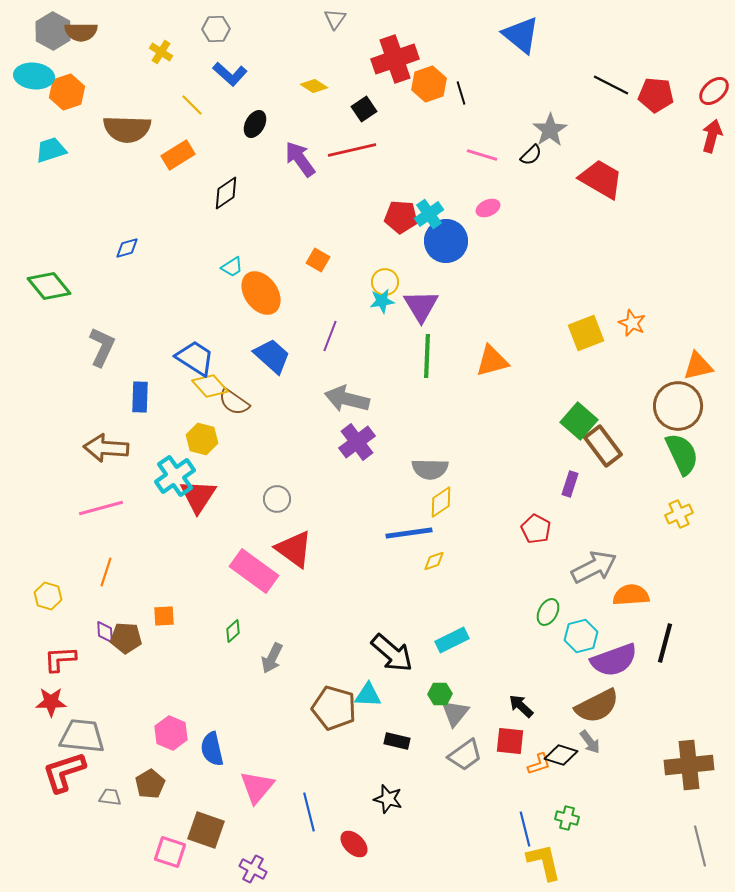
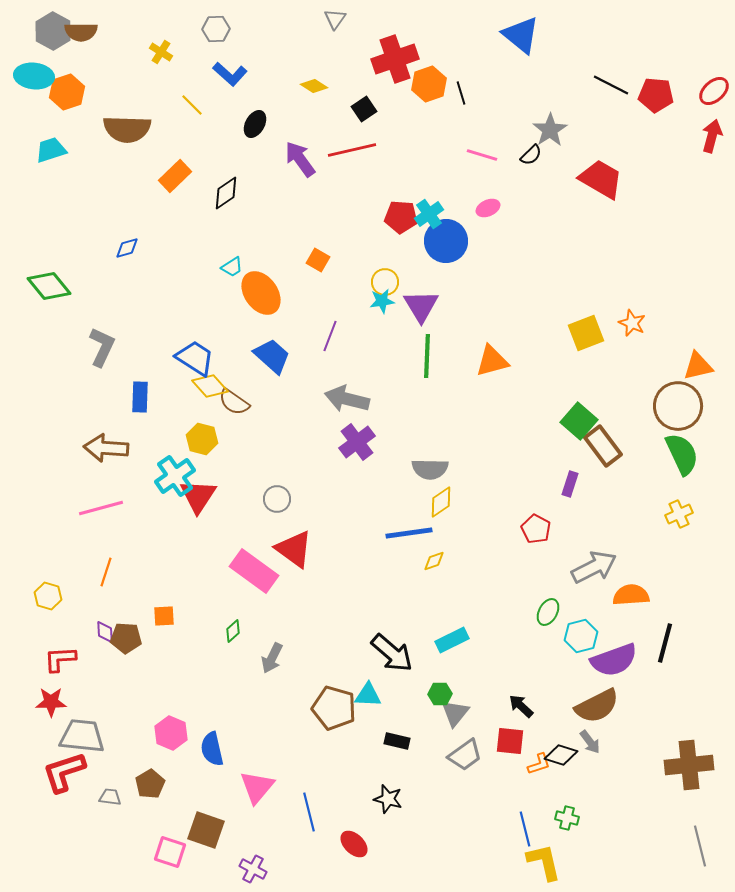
orange rectangle at (178, 155): moved 3 px left, 21 px down; rotated 12 degrees counterclockwise
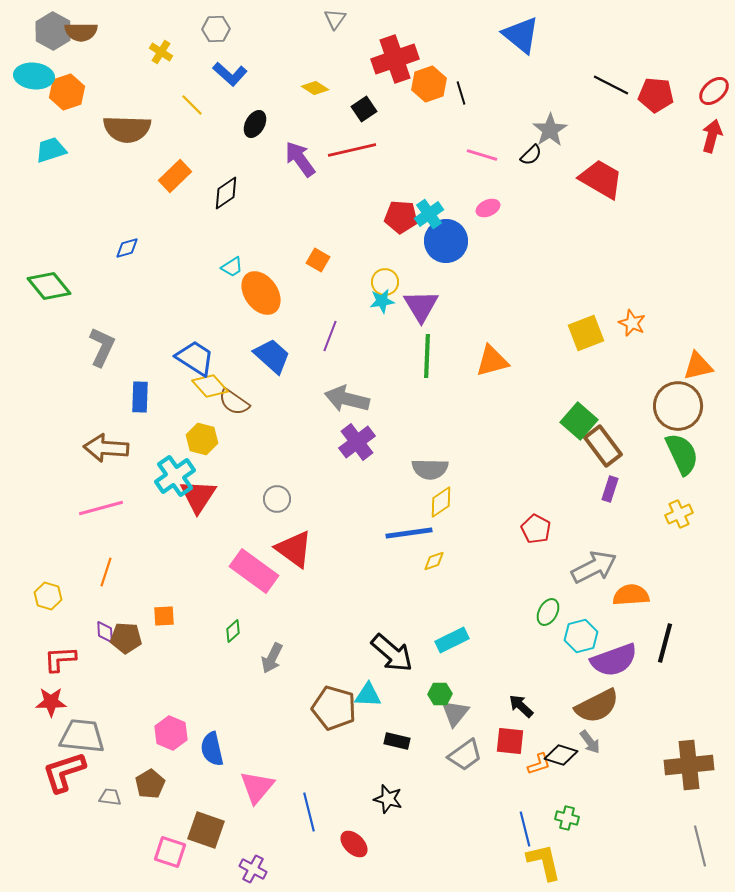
yellow diamond at (314, 86): moved 1 px right, 2 px down
purple rectangle at (570, 484): moved 40 px right, 5 px down
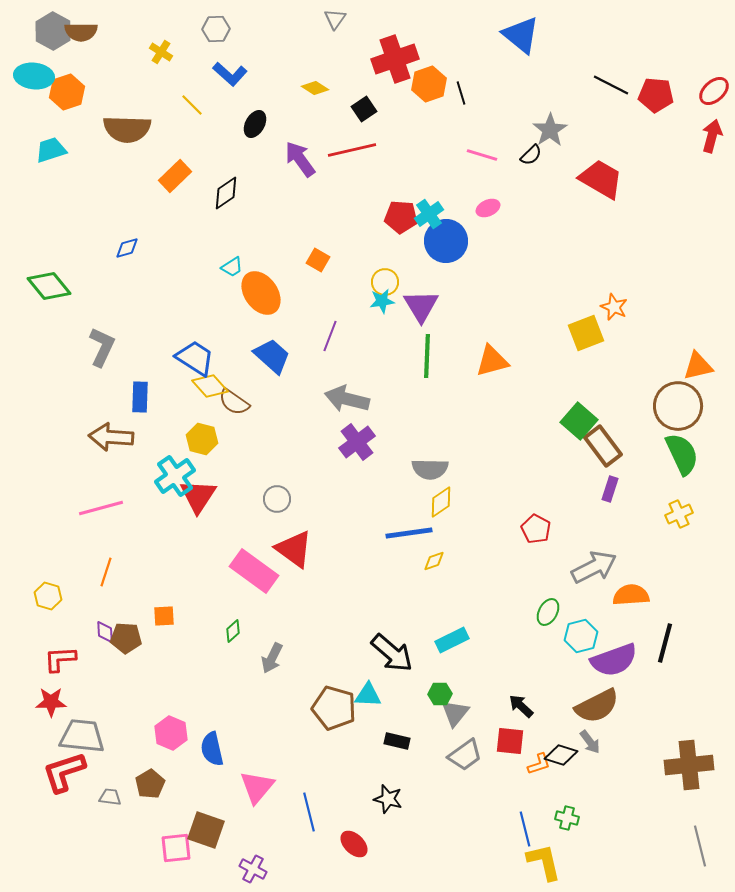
orange star at (632, 323): moved 18 px left, 16 px up
brown arrow at (106, 448): moved 5 px right, 11 px up
pink square at (170, 852): moved 6 px right, 4 px up; rotated 24 degrees counterclockwise
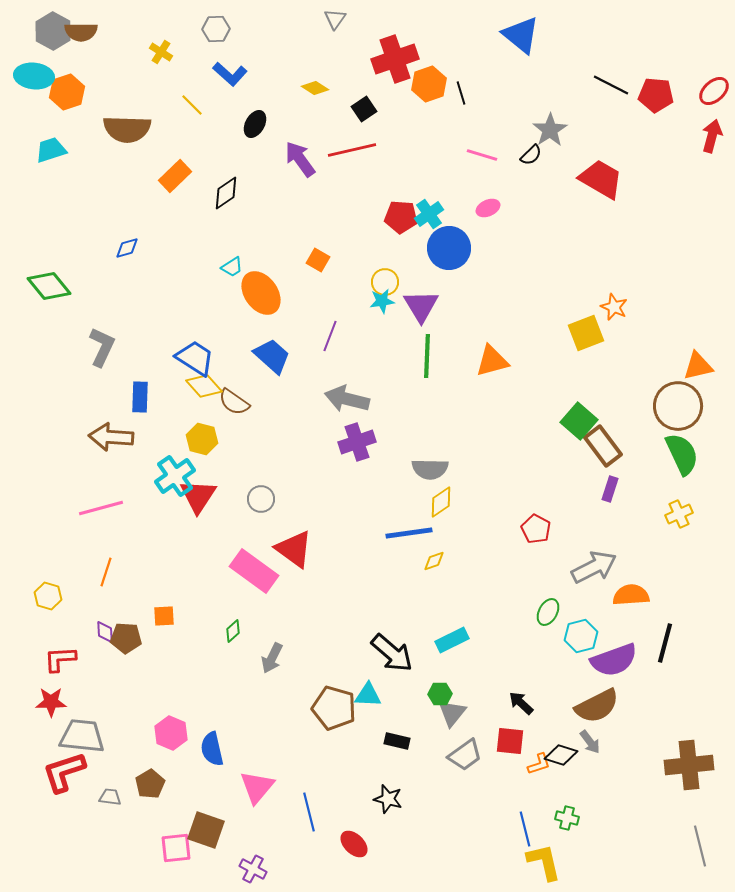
blue circle at (446, 241): moved 3 px right, 7 px down
yellow diamond at (210, 386): moved 6 px left
purple cross at (357, 442): rotated 18 degrees clockwise
gray circle at (277, 499): moved 16 px left
black arrow at (521, 706): moved 3 px up
gray triangle at (455, 713): moved 3 px left
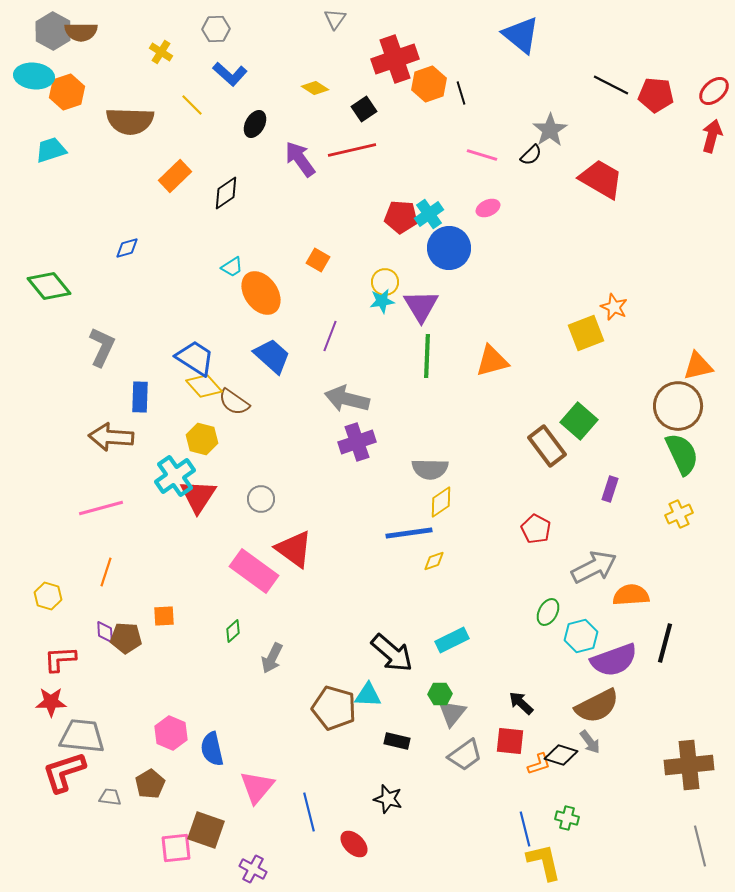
brown semicircle at (127, 129): moved 3 px right, 8 px up
brown rectangle at (603, 446): moved 56 px left
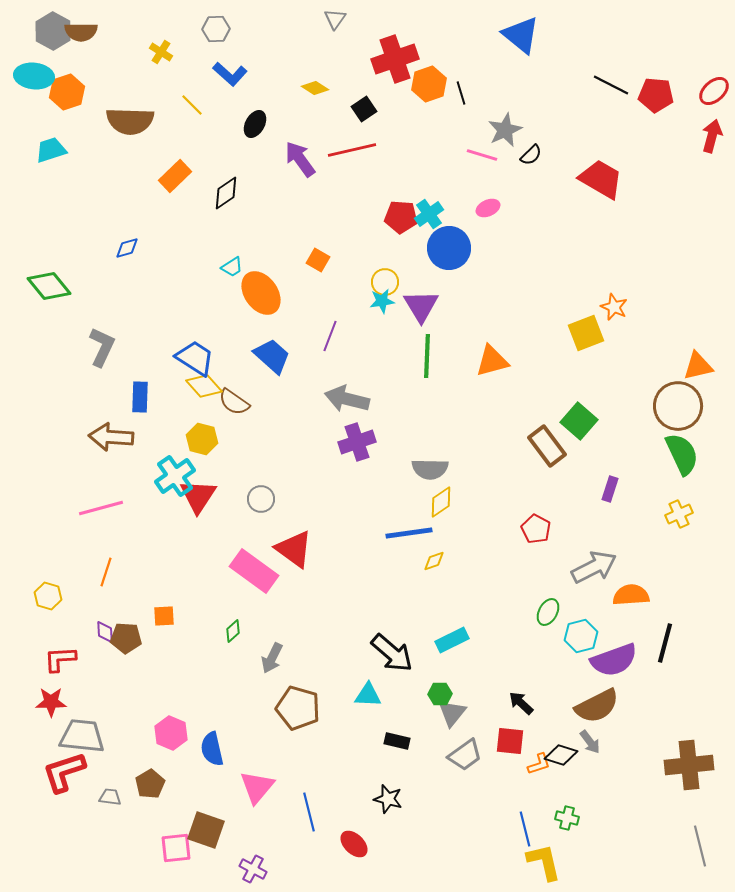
gray star at (550, 130): moved 45 px left; rotated 8 degrees clockwise
brown pentagon at (334, 708): moved 36 px left
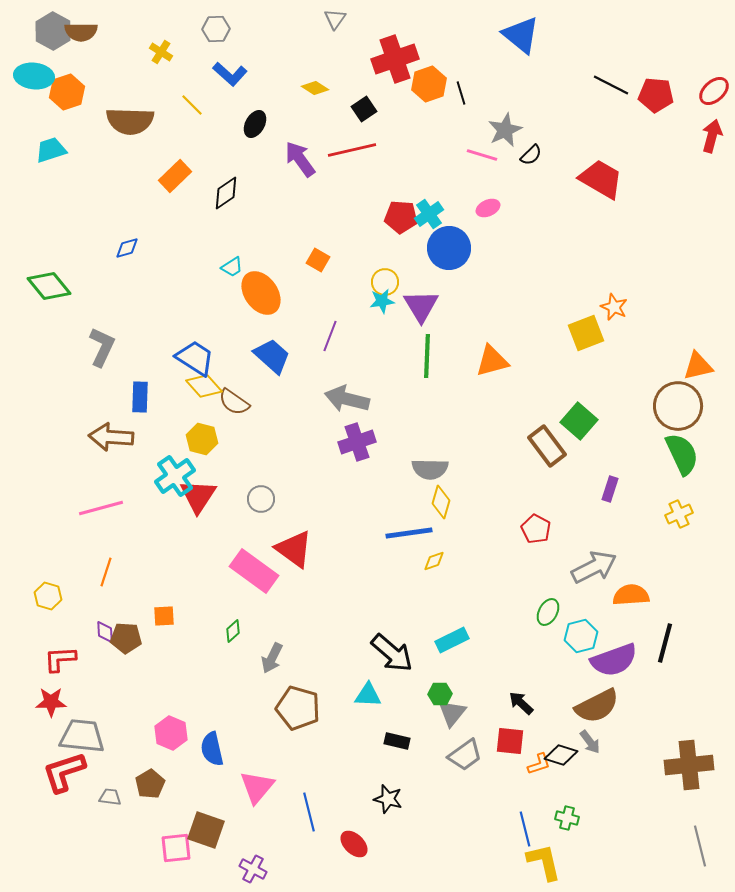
yellow diamond at (441, 502): rotated 40 degrees counterclockwise
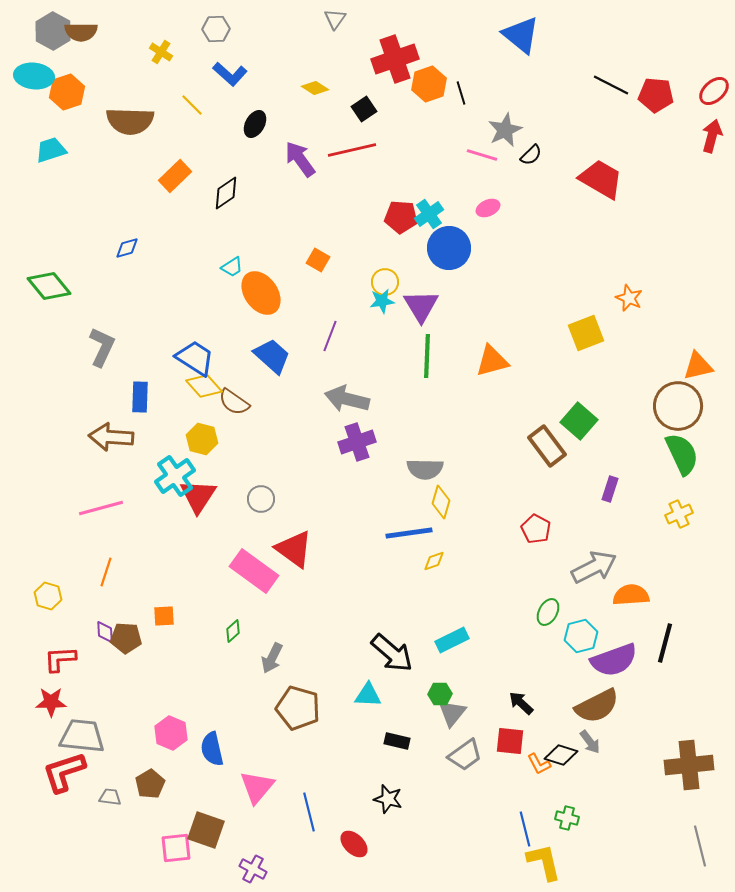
orange star at (614, 307): moved 15 px right, 9 px up
gray semicircle at (430, 469): moved 5 px left
orange L-shape at (539, 764): rotated 80 degrees clockwise
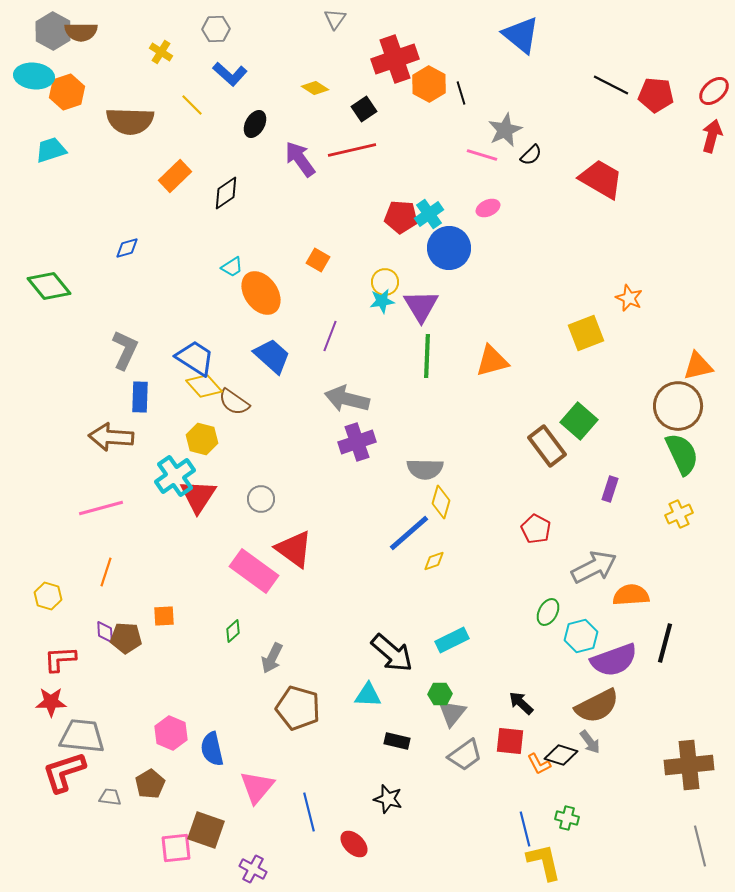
orange hexagon at (429, 84): rotated 12 degrees counterclockwise
gray L-shape at (102, 347): moved 23 px right, 3 px down
blue line at (409, 533): rotated 33 degrees counterclockwise
